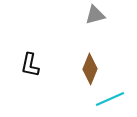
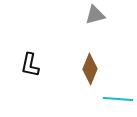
cyan line: moved 8 px right; rotated 28 degrees clockwise
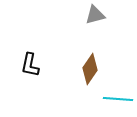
brown diamond: rotated 12 degrees clockwise
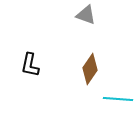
gray triangle: moved 9 px left; rotated 35 degrees clockwise
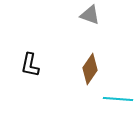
gray triangle: moved 4 px right
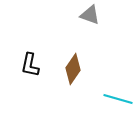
brown diamond: moved 17 px left
cyan line: rotated 12 degrees clockwise
